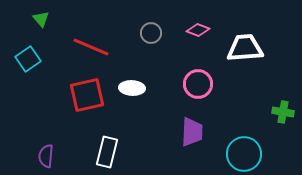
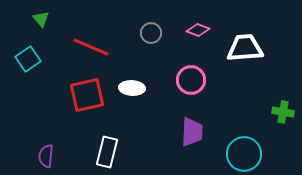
pink circle: moved 7 px left, 4 px up
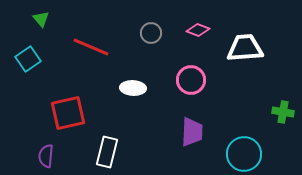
white ellipse: moved 1 px right
red square: moved 19 px left, 18 px down
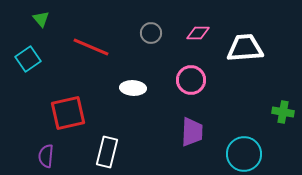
pink diamond: moved 3 px down; rotated 20 degrees counterclockwise
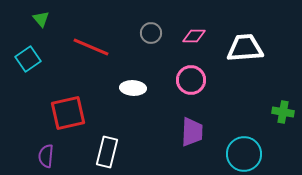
pink diamond: moved 4 px left, 3 px down
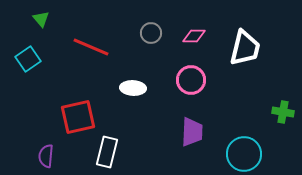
white trapezoid: rotated 108 degrees clockwise
red square: moved 10 px right, 4 px down
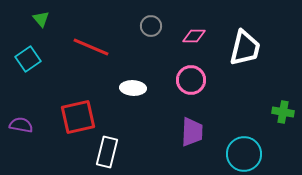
gray circle: moved 7 px up
purple semicircle: moved 25 px left, 31 px up; rotated 95 degrees clockwise
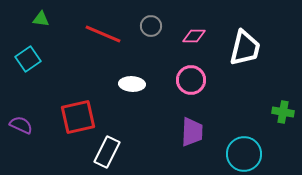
green triangle: rotated 42 degrees counterclockwise
red line: moved 12 px right, 13 px up
white ellipse: moved 1 px left, 4 px up
purple semicircle: rotated 15 degrees clockwise
white rectangle: rotated 12 degrees clockwise
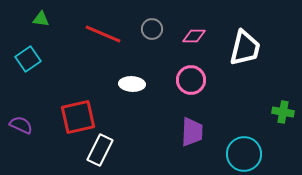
gray circle: moved 1 px right, 3 px down
white rectangle: moved 7 px left, 2 px up
